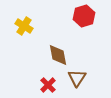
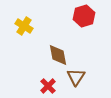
brown triangle: moved 1 px left, 1 px up
red cross: moved 1 px down
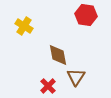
red hexagon: moved 2 px right, 1 px up; rotated 25 degrees clockwise
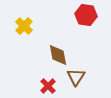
yellow cross: rotated 12 degrees clockwise
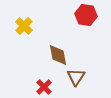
red cross: moved 4 px left, 1 px down
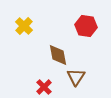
red hexagon: moved 11 px down
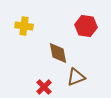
yellow cross: rotated 36 degrees counterclockwise
brown diamond: moved 2 px up
brown triangle: rotated 36 degrees clockwise
